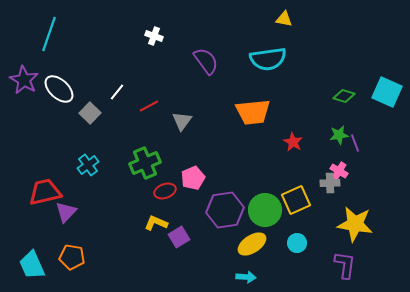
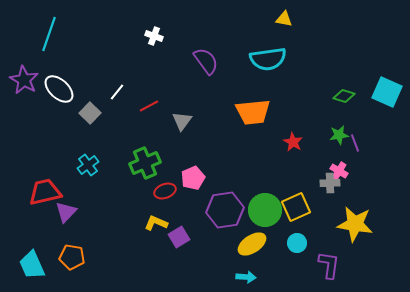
yellow square: moved 7 px down
purple L-shape: moved 16 px left
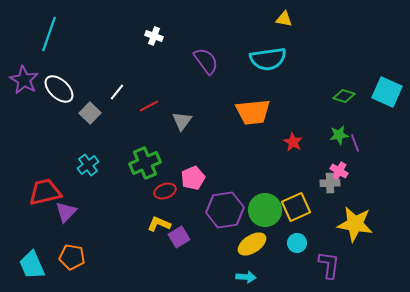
yellow L-shape: moved 3 px right, 1 px down
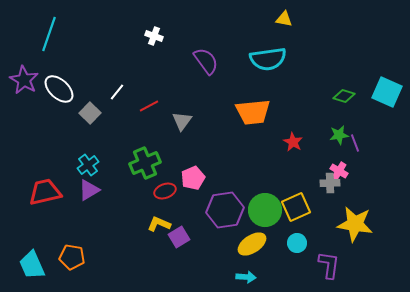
purple triangle: moved 23 px right, 22 px up; rotated 15 degrees clockwise
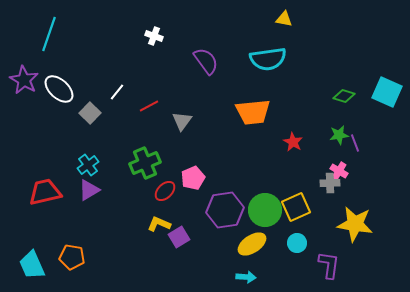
red ellipse: rotated 25 degrees counterclockwise
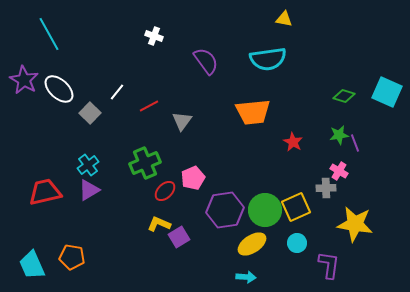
cyan line: rotated 48 degrees counterclockwise
gray cross: moved 4 px left, 5 px down
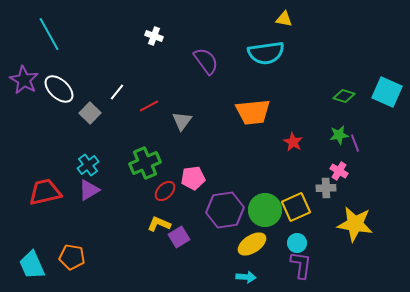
cyan semicircle: moved 2 px left, 6 px up
pink pentagon: rotated 15 degrees clockwise
purple L-shape: moved 28 px left
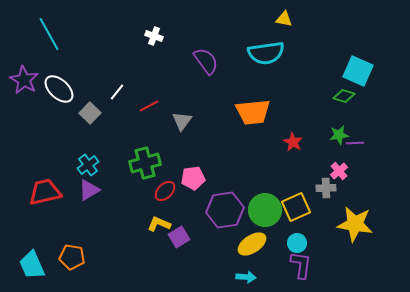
cyan square: moved 29 px left, 21 px up
purple line: rotated 72 degrees counterclockwise
green cross: rotated 8 degrees clockwise
pink cross: rotated 18 degrees clockwise
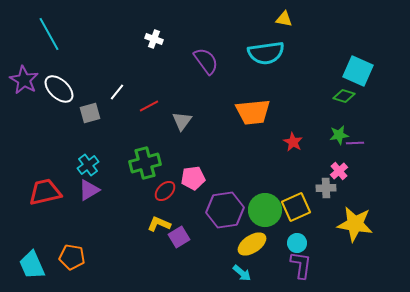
white cross: moved 3 px down
gray square: rotated 30 degrees clockwise
cyan arrow: moved 4 px left, 4 px up; rotated 36 degrees clockwise
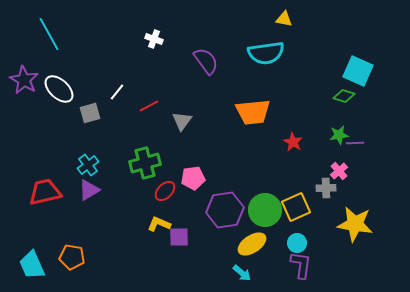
purple square: rotated 30 degrees clockwise
